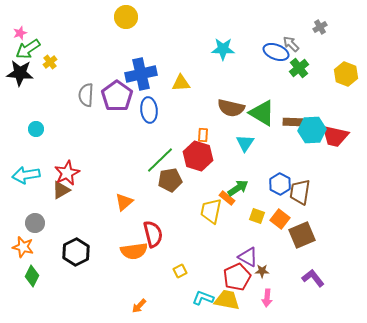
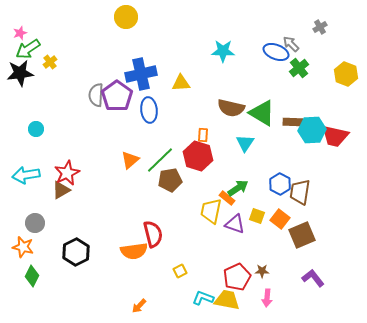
cyan star at (223, 49): moved 2 px down
black star at (20, 73): rotated 12 degrees counterclockwise
gray semicircle at (86, 95): moved 10 px right
orange triangle at (124, 202): moved 6 px right, 42 px up
purple triangle at (248, 257): moved 13 px left, 33 px up; rotated 10 degrees counterclockwise
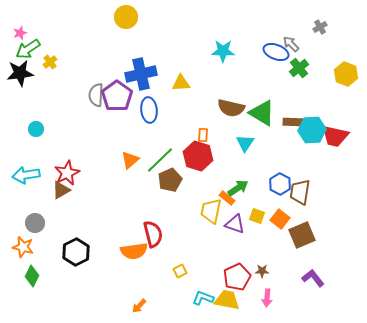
brown pentagon at (170, 180): rotated 15 degrees counterclockwise
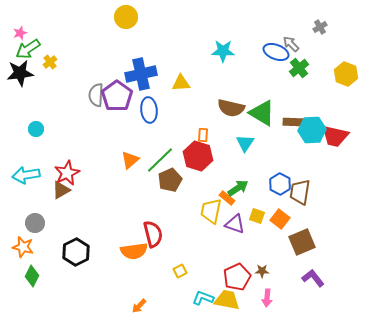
brown square at (302, 235): moved 7 px down
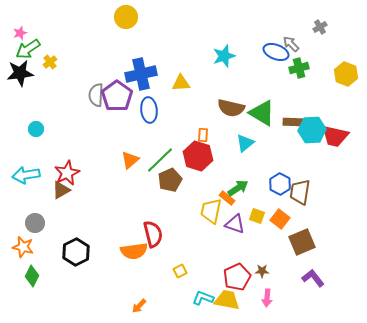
cyan star at (223, 51): moved 1 px right, 5 px down; rotated 20 degrees counterclockwise
green cross at (299, 68): rotated 24 degrees clockwise
cyan triangle at (245, 143): rotated 18 degrees clockwise
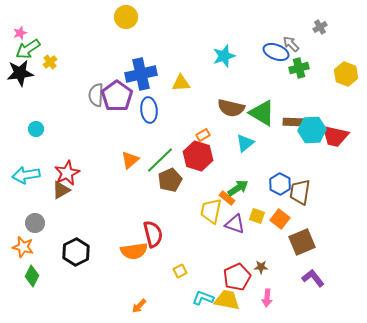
orange rectangle at (203, 135): rotated 56 degrees clockwise
brown star at (262, 271): moved 1 px left, 4 px up
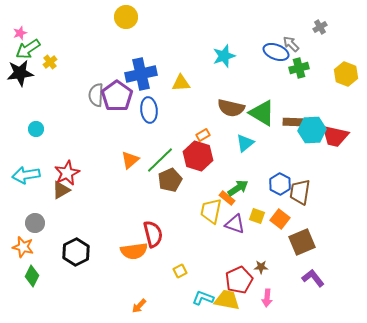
red pentagon at (237, 277): moved 2 px right, 3 px down
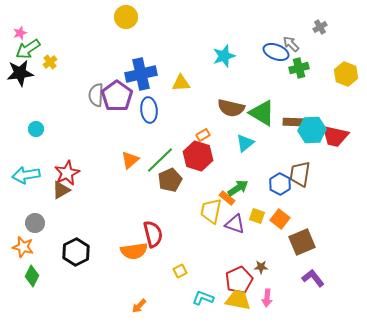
brown trapezoid at (300, 192): moved 18 px up
yellow trapezoid at (227, 300): moved 11 px right
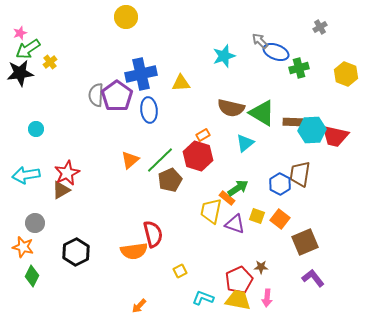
gray arrow at (291, 44): moved 31 px left, 3 px up
brown square at (302, 242): moved 3 px right
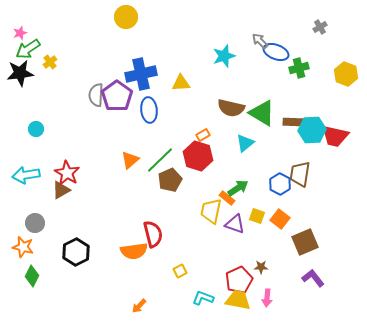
red star at (67, 173): rotated 15 degrees counterclockwise
